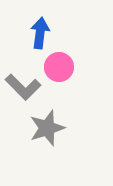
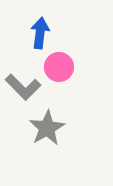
gray star: rotated 12 degrees counterclockwise
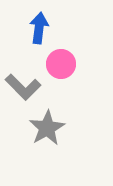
blue arrow: moved 1 px left, 5 px up
pink circle: moved 2 px right, 3 px up
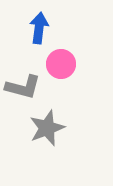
gray L-shape: rotated 30 degrees counterclockwise
gray star: rotated 9 degrees clockwise
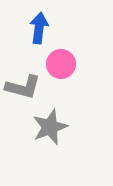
gray star: moved 3 px right, 1 px up
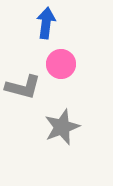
blue arrow: moved 7 px right, 5 px up
gray star: moved 12 px right
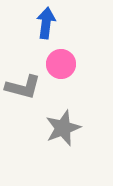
gray star: moved 1 px right, 1 px down
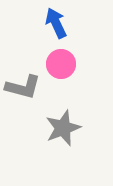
blue arrow: moved 10 px right; rotated 32 degrees counterclockwise
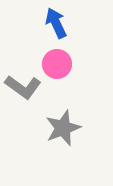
pink circle: moved 4 px left
gray L-shape: rotated 21 degrees clockwise
